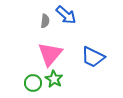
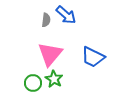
gray semicircle: moved 1 px right, 1 px up
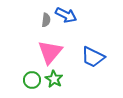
blue arrow: rotated 15 degrees counterclockwise
pink triangle: moved 2 px up
green circle: moved 1 px left, 3 px up
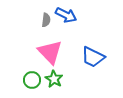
pink triangle: rotated 24 degrees counterclockwise
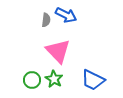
pink triangle: moved 8 px right, 1 px up
blue trapezoid: moved 23 px down
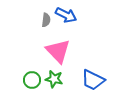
green star: rotated 18 degrees counterclockwise
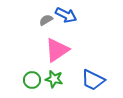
gray semicircle: rotated 128 degrees counterclockwise
pink triangle: moved 1 px left, 1 px up; rotated 40 degrees clockwise
